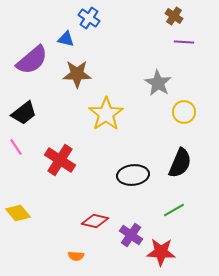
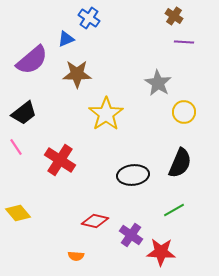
blue triangle: rotated 36 degrees counterclockwise
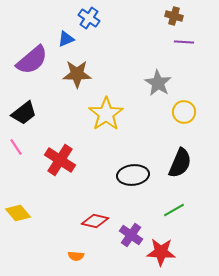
brown cross: rotated 18 degrees counterclockwise
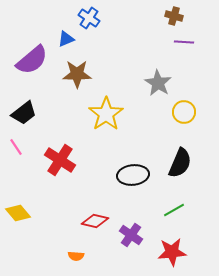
red star: moved 11 px right; rotated 8 degrees counterclockwise
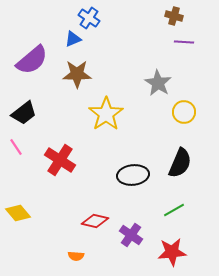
blue triangle: moved 7 px right
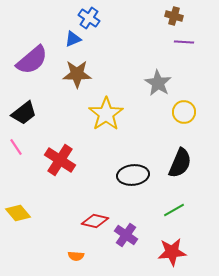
purple cross: moved 5 px left
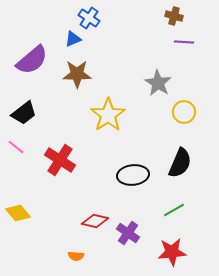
yellow star: moved 2 px right, 1 px down
pink line: rotated 18 degrees counterclockwise
purple cross: moved 2 px right, 2 px up
